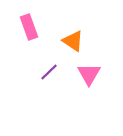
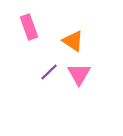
pink triangle: moved 10 px left
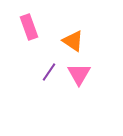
purple line: rotated 12 degrees counterclockwise
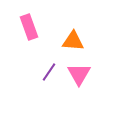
orange triangle: rotated 30 degrees counterclockwise
